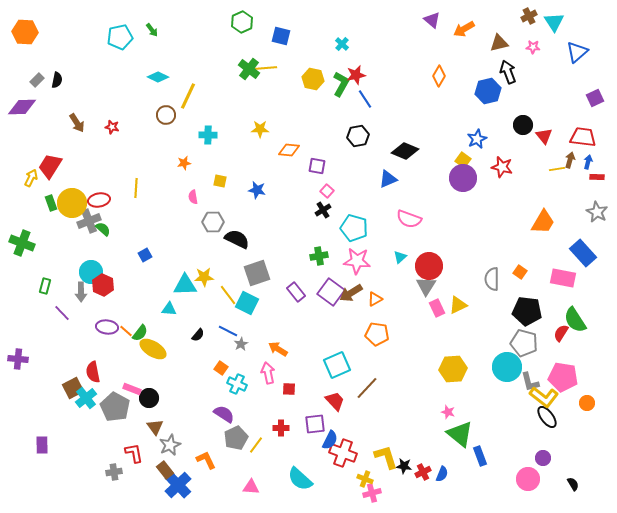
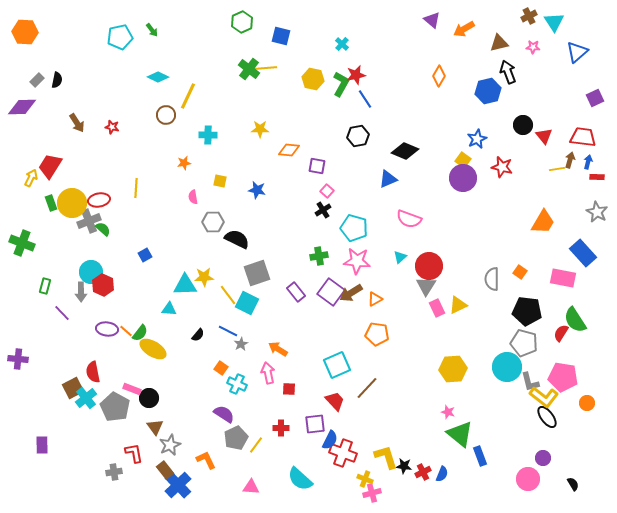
purple ellipse at (107, 327): moved 2 px down
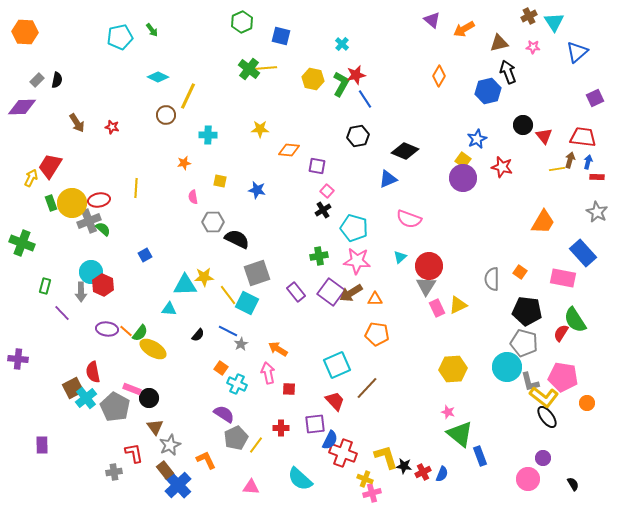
orange triangle at (375, 299): rotated 28 degrees clockwise
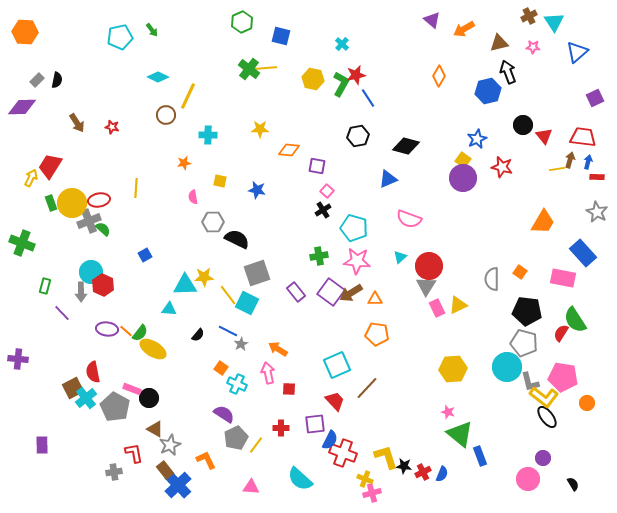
blue line at (365, 99): moved 3 px right, 1 px up
black diamond at (405, 151): moved 1 px right, 5 px up; rotated 8 degrees counterclockwise
brown triangle at (155, 427): moved 2 px down; rotated 24 degrees counterclockwise
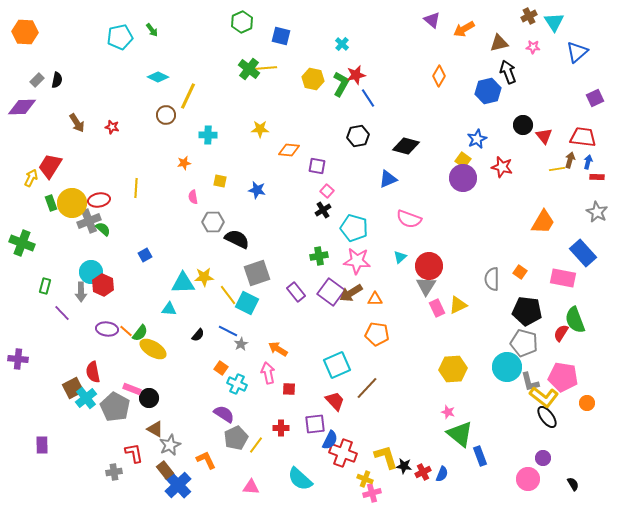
cyan triangle at (185, 285): moved 2 px left, 2 px up
green semicircle at (575, 320): rotated 12 degrees clockwise
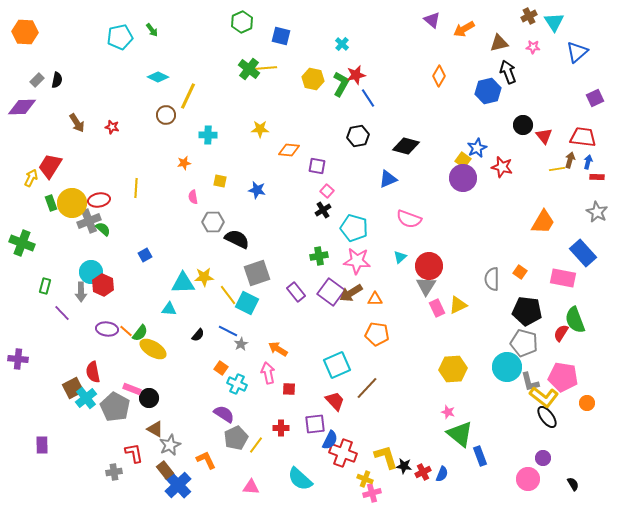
blue star at (477, 139): moved 9 px down
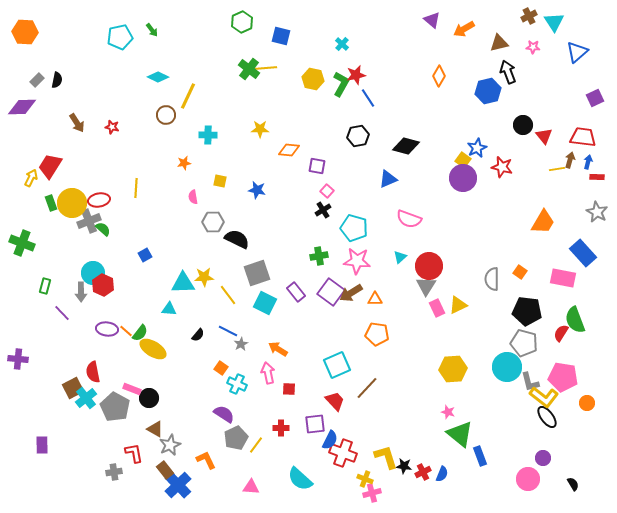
cyan circle at (91, 272): moved 2 px right, 1 px down
cyan square at (247, 303): moved 18 px right
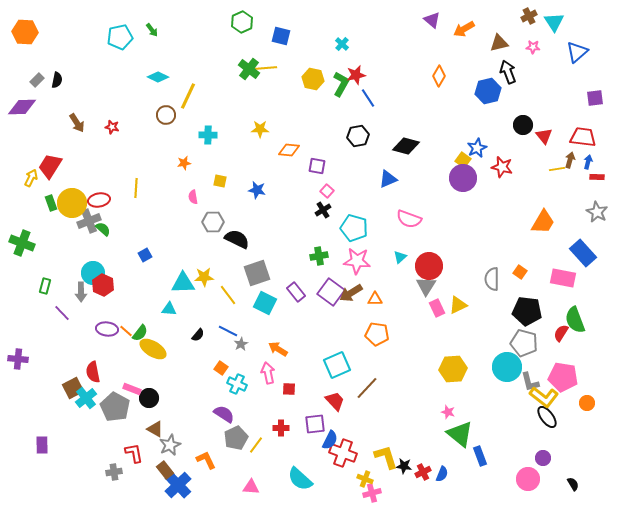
purple square at (595, 98): rotated 18 degrees clockwise
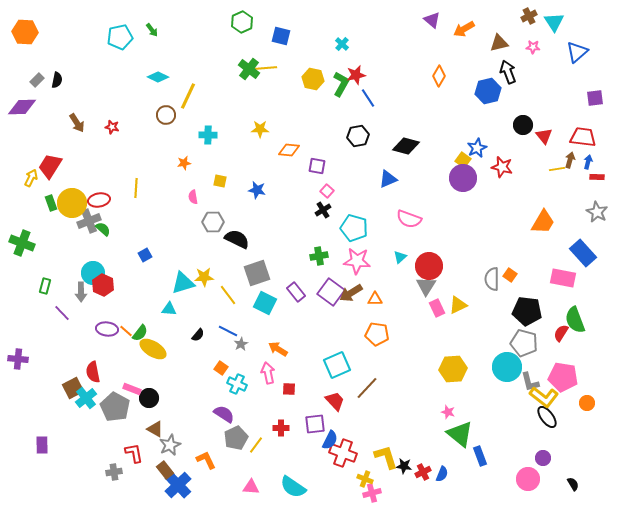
orange square at (520, 272): moved 10 px left, 3 px down
cyan triangle at (183, 283): rotated 15 degrees counterclockwise
cyan semicircle at (300, 479): moved 7 px left, 8 px down; rotated 8 degrees counterclockwise
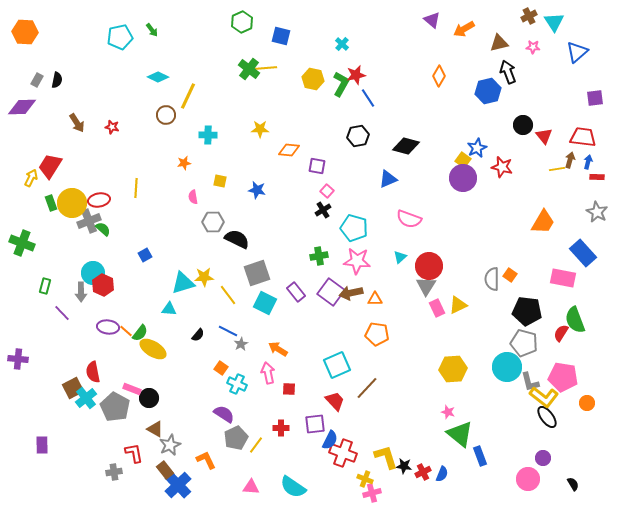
gray rectangle at (37, 80): rotated 16 degrees counterclockwise
brown arrow at (351, 293): rotated 20 degrees clockwise
purple ellipse at (107, 329): moved 1 px right, 2 px up
